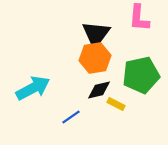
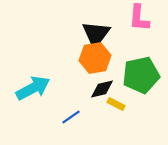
black diamond: moved 3 px right, 1 px up
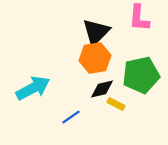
black triangle: moved 2 px up; rotated 8 degrees clockwise
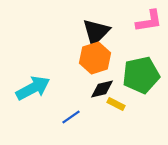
pink L-shape: moved 10 px right, 3 px down; rotated 104 degrees counterclockwise
orange hexagon: rotated 8 degrees counterclockwise
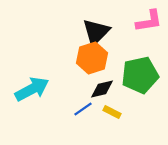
orange hexagon: moved 3 px left
green pentagon: moved 1 px left
cyan arrow: moved 1 px left, 1 px down
yellow rectangle: moved 4 px left, 8 px down
blue line: moved 12 px right, 8 px up
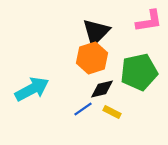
green pentagon: moved 1 px left, 3 px up
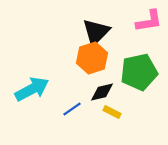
black diamond: moved 3 px down
blue line: moved 11 px left
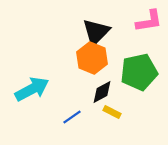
orange hexagon: rotated 20 degrees counterclockwise
black diamond: rotated 15 degrees counterclockwise
blue line: moved 8 px down
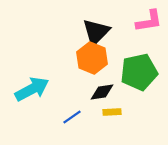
black diamond: rotated 20 degrees clockwise
yellow rectangle: rotated 30 degrees counterclockwise
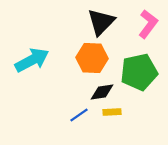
pink L-shape: moved 1 px left, 3 px down; rotated 44 degrees counterclockwise
black triangle: moved 5 px right, 10 px up
orange hexagon: rotated 20 degrees counterclockwise
cyan arrow: moved 29 px up
blue line: moved 7 px right, 2 px up
